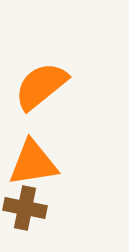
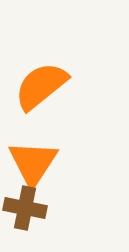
orange triangle: rotated 48 degrees counterclockwise
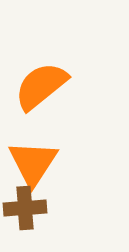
brown cross: rotated 15 degrees counterclockwise
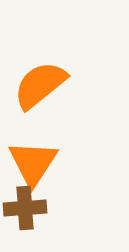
orange semicircle: moved 1 px left, 1 px up
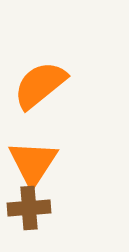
brown cross: moved 4 px right
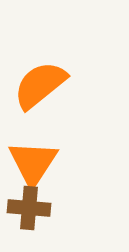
brown cross: rotated 9 degrees clockwise
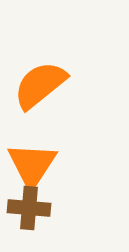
orange triangle: moved 1 px left, 2 px down
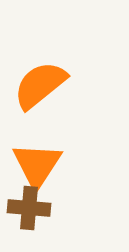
orange triangle: moved 5 px right
